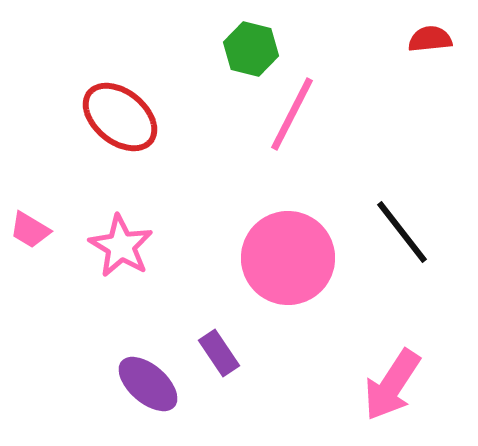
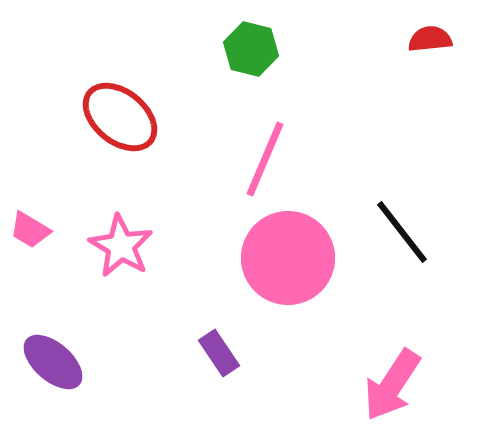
pink line: moved 27 px left, 45 px down; rotated 4 degrees counterclockwise
purple ellipse: moved 95 px left, 22 px up
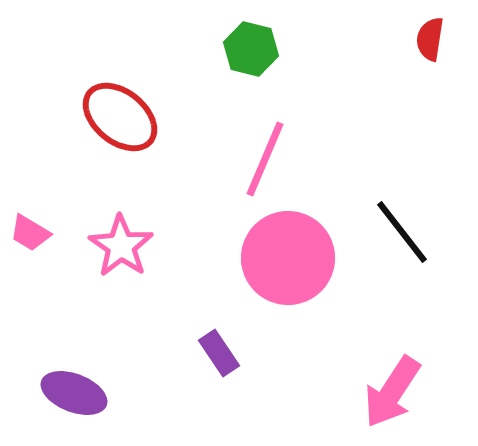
red semicircle: rotated 75 degrees counterclockwise
pink trapezoid: moved 3 px down
pink star: rotated 4 degrees clockwise
purple ellipse: moved 21 px right, 31 px down; rotated 20 degrees counterclockwise
pink arrow: moved 7 px down
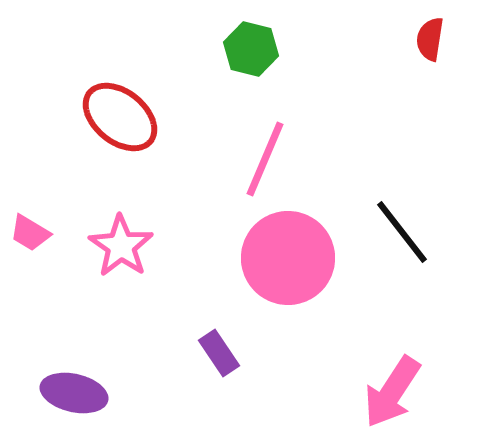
purple ellipse: rotated 8 degrees counterclockwise
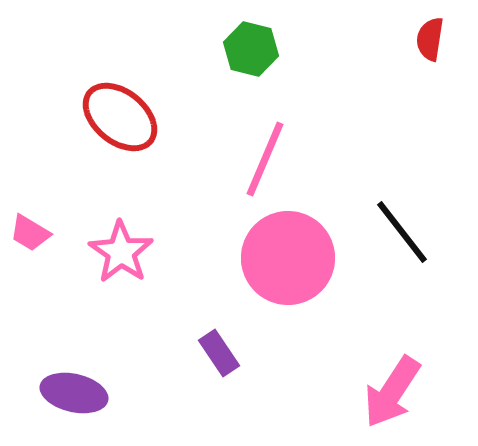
pink star: moved 6 px down
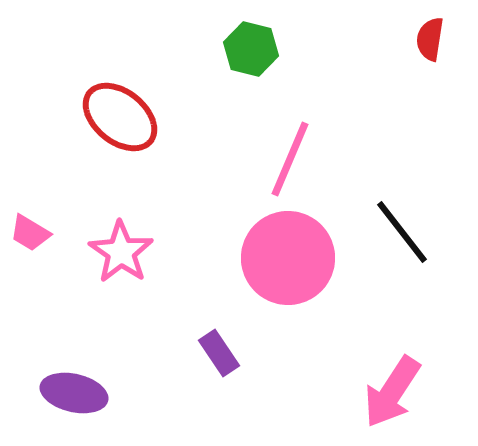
pink line: moved 25 px right
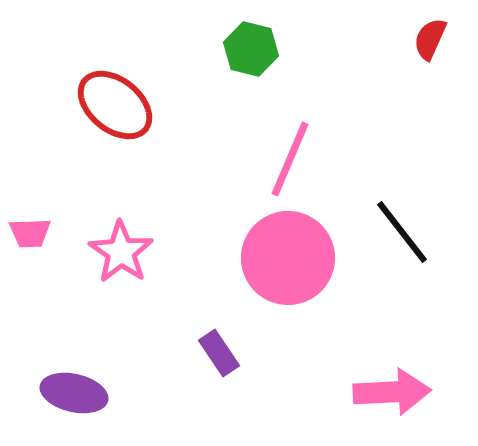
red semicircle: rotated 15 degrees clockwise
red ellipse: moved 5 px left, 12 px up
pink trapezoid: rotated 33 degrees counterclockwise
pink arrow: rotated 126 degrees counterclockwise
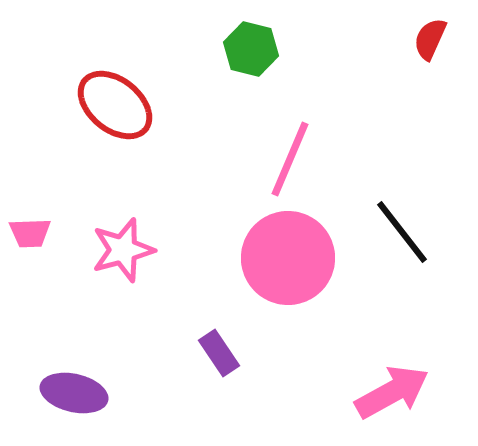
pink star: moved 2 px right, 2 px up; rotated 22 degrees clockwise
pink arrow: rotated 26 degrees counterclockwise
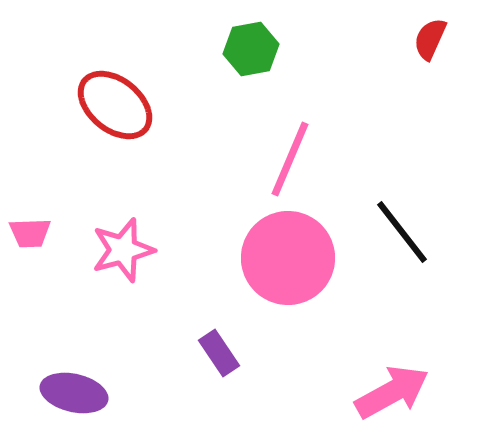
green hexagon: rotated 24 degrees counterclockwise
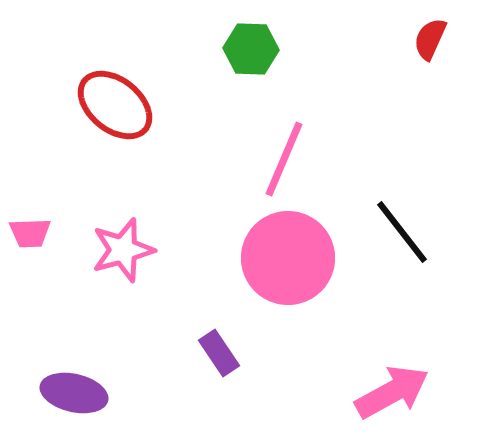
green hexagon: rotated 12 degrees clockwise
pink line: moved 6 px left
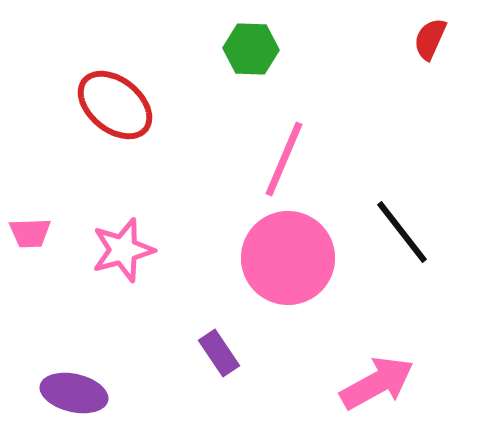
pink arrow: moved 15 px left, 9 px up
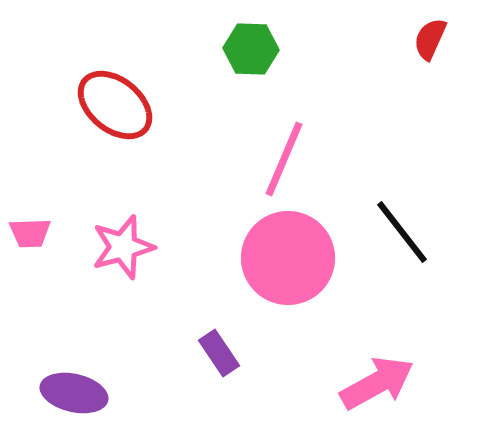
pink star: moved 3 px up
